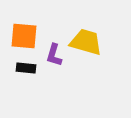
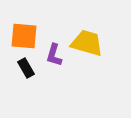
yellow trapezoid: moved 1 px right, 1 px down
black rectangle: rotated 54 degrees clockwise
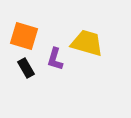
orange square: rotated 12 degrees clockwise
purple L-shape: moved 1 px right, 4 px down
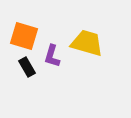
purple L-shape: moved 3 px left, 3 px up
black rectangle: moved 1 px right, 1 px up
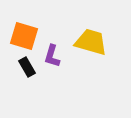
yellow trapezoid: moved 4 px right, 1 px up
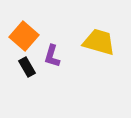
orange square: rotated 24 degrees clockwise
yellow trapezoid: moved 8 px right
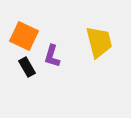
orange square: rotated 16 degrees counterclockwise
yellow trapezoid: rotated 60 degrees clockwise
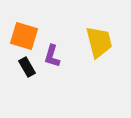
orange square: rotated 8 degrees counterclockwise
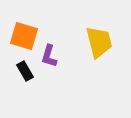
purple L-shape: moved 3 px left
black rectangle: moved 2 px left, 4 px down
